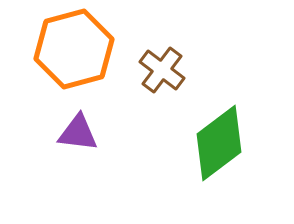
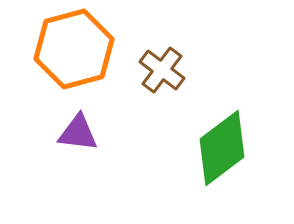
green diamond: moved 3 px right, 5 px down
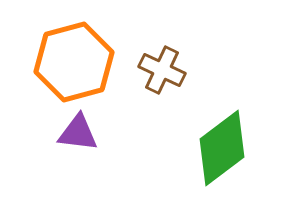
orange hexagon: moved 13 px down
brown cross: rotated 12 degrees counterclockwise
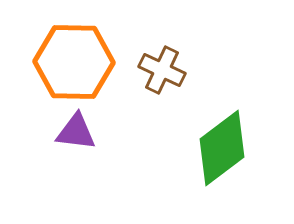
orange hexagon: rotated 16 degrees clockwise
purple triangle: moved 2 px left, 1 px up
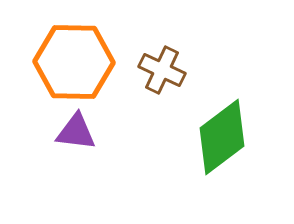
green diamond: moved 11 px up
